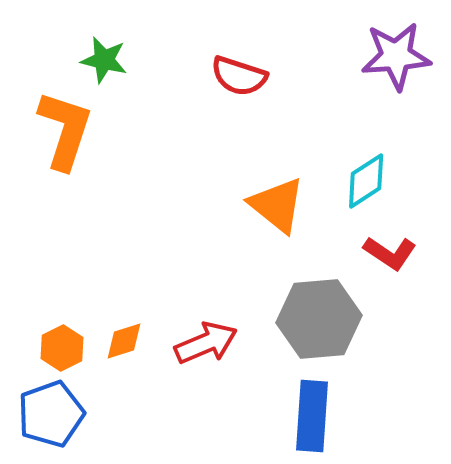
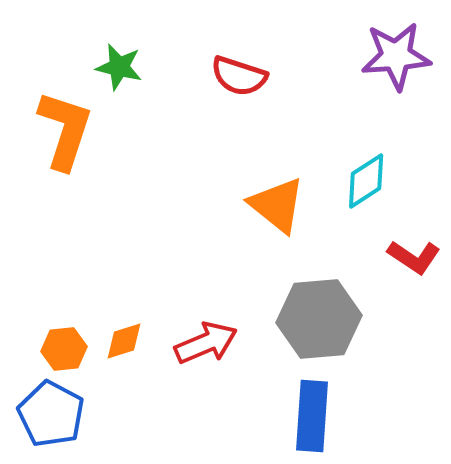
green star: moved 15 px right, 7 px down
red L-shape: moved 24 px right, 4 px down
orange hexagon: moved 2 px right, 1 px down; rotated 21 degrees clockwise
blue pentagon: rotated 24 degrees counterclockwise
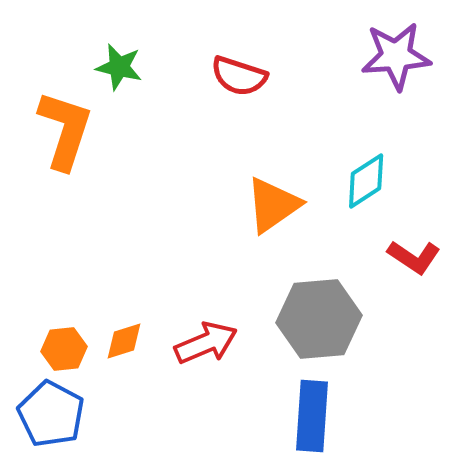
orange triangle: moved 4 px left; rotated 46 degrees clockwise
